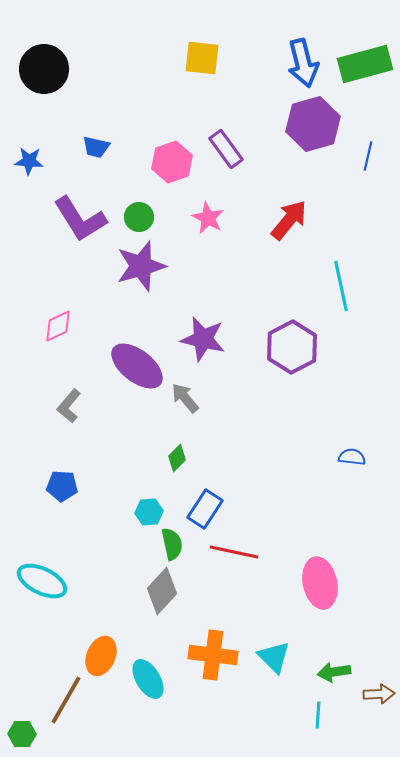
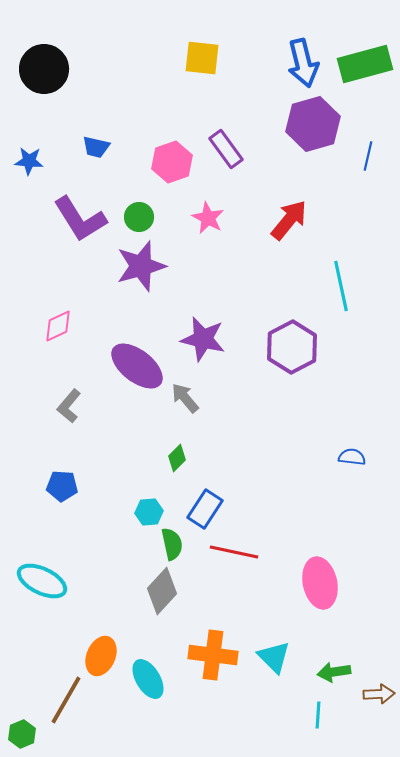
green hexagon at (22, 734): rotated 24 degrees counterclockwise
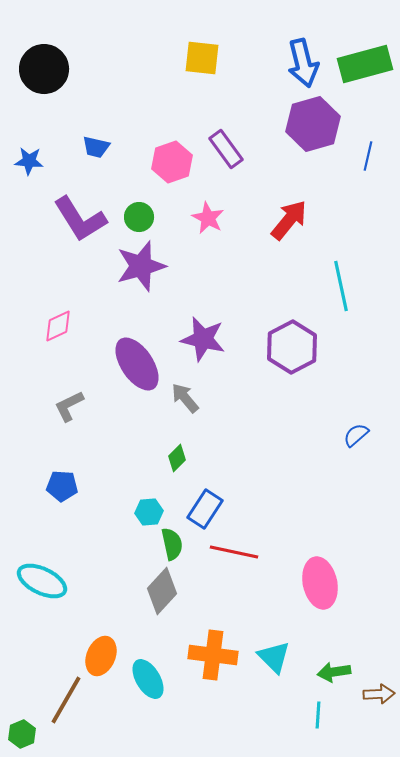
purple ellipse at (137, 366): moved 2 px up; rotated 18 degrees clockwise
gray L-shape at (69, 406): rotated 24 degrees clockwise
blue semicircle at (352, 457): moved 4 px right, 22 px up; rotated 48 degrees counterclockwise
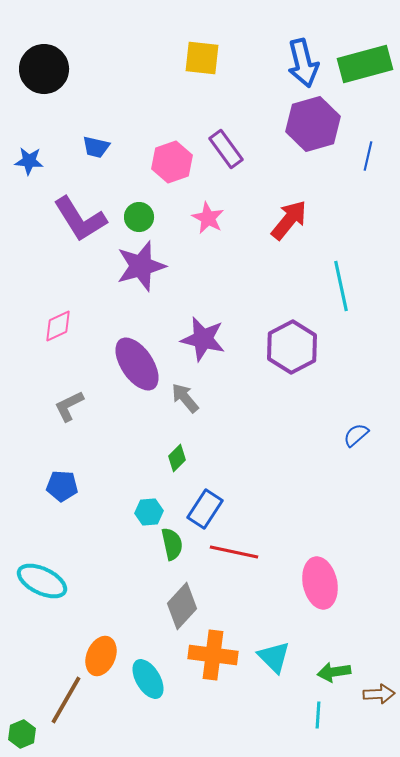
gray diamond at (162, 591): moved 20 px right, 15 px down
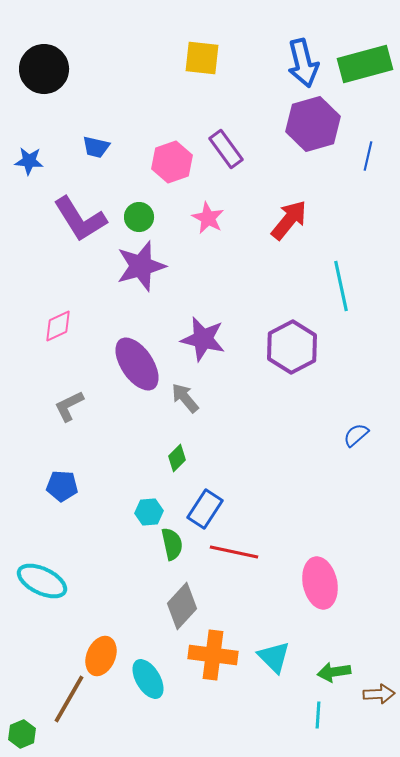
brown line at (66, 700): moved 3 px right, 1 px up
